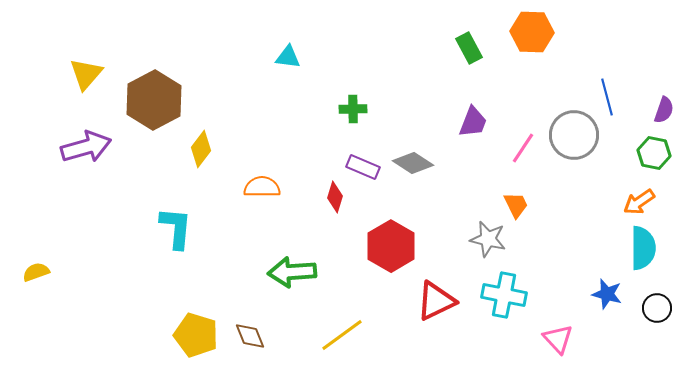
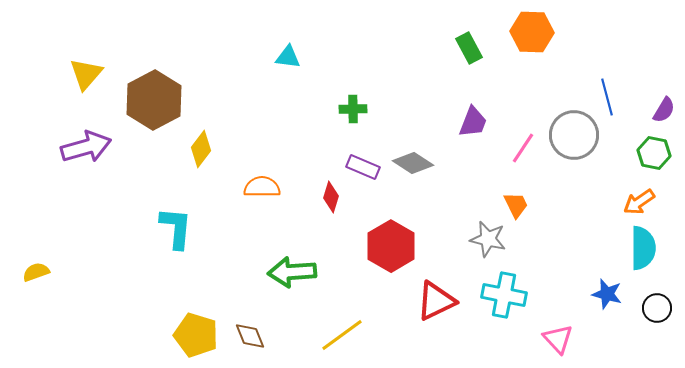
purple semicircle: rotated 12 degrees clockwise
red diamond: moved 4 px left
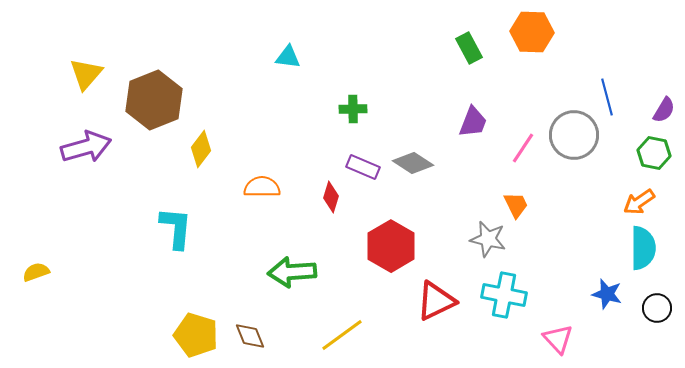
brown hexagon: rotated 6 degrees clockwise
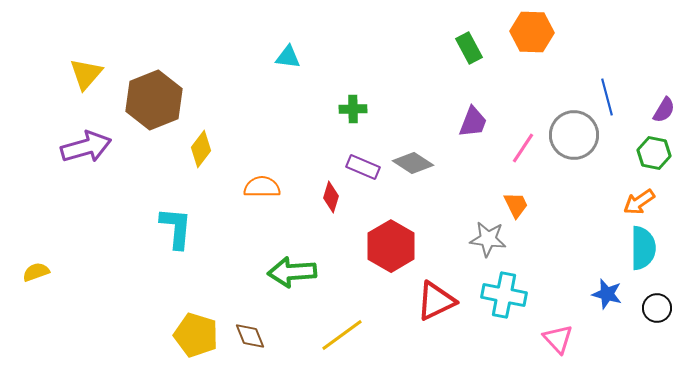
gray star: rotated 6 degrees counterclockwise
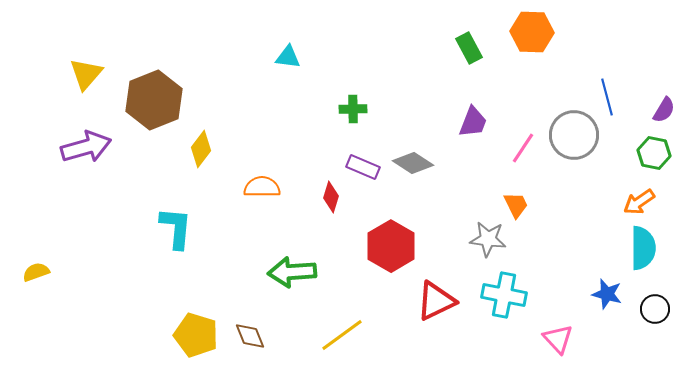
black circle: moved 2 px left, 1 px down
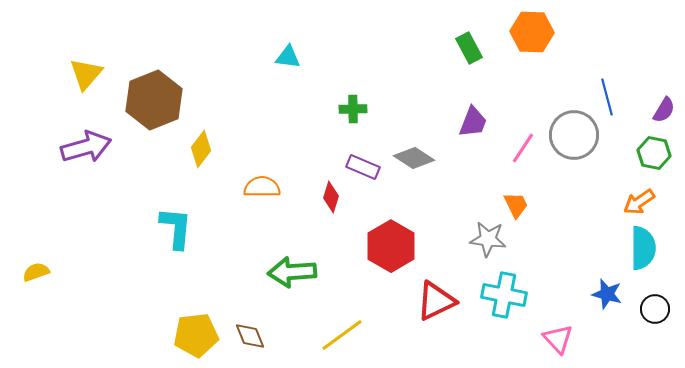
gray diamond: moved 1 px right, 5 px up
yellow pentagon: rotated 24 degrees counterclockwise
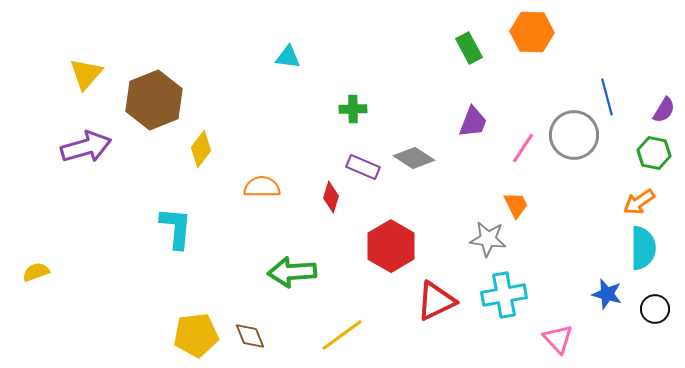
cyan cross: rotated 21 degrees counterclockwise
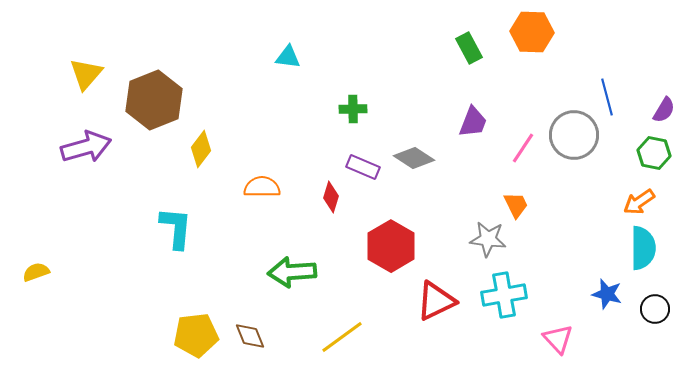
yellow line: moved 2 px down
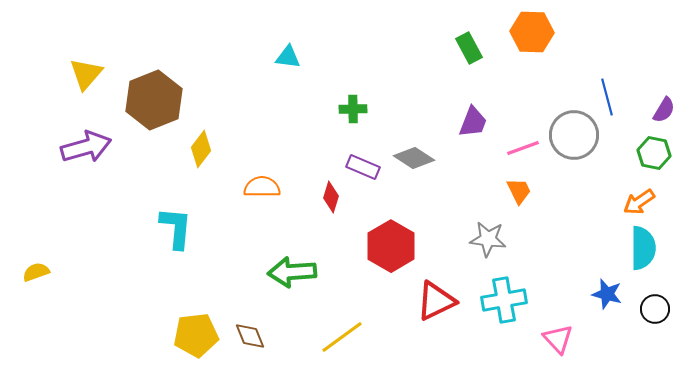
pink line: rotated 36 degrees clockwise
orange trapezoid: moved 3 px right, 14 px up
cyan cross: moved 5 px down
